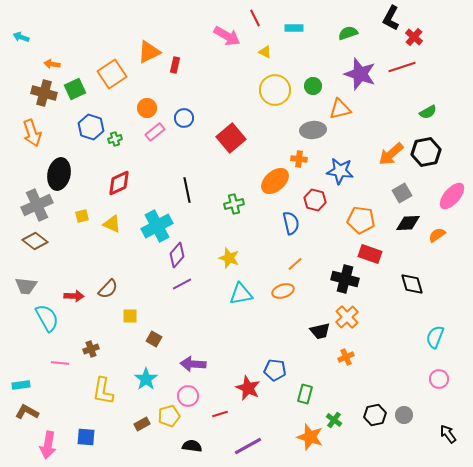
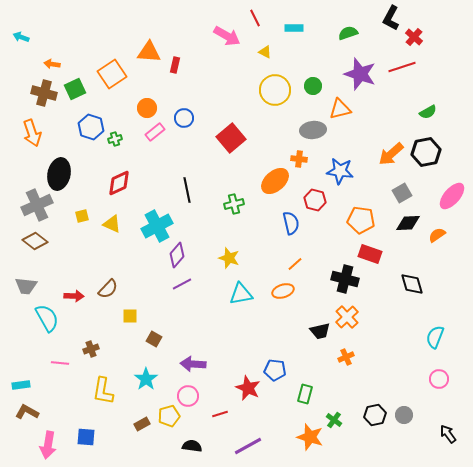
orange triangle at (149, 52): rotated 30 degrees clockwise
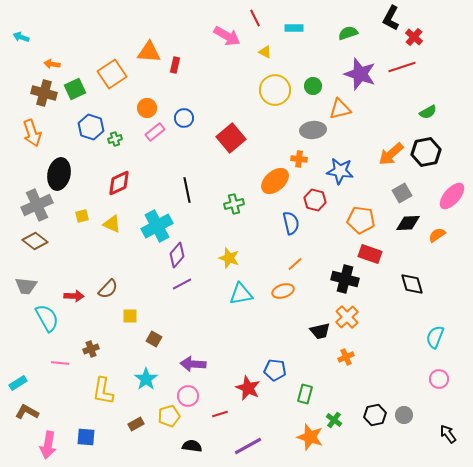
cyan rectangle at (21, 385): moved 3 px left, 2 px up; rotated 24 degrees counterclockwise
brown rectangle at (142, 424): moved 6 px left
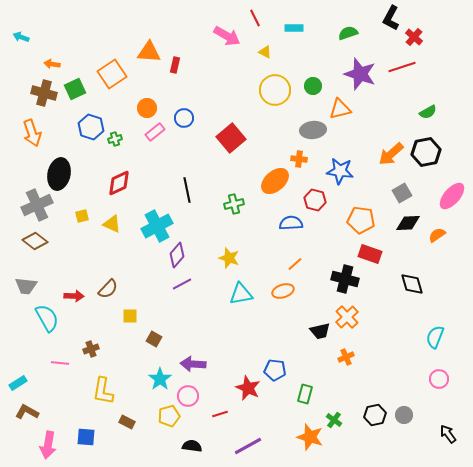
blue semicircle at (291, 223): rotated 80 degrees counterclockwise
cyan star at (146, 379): moved 14 px right
brown rectangle at (136, 424): moved 9 px left, 2 px up; rotated 56 degrees clockwise
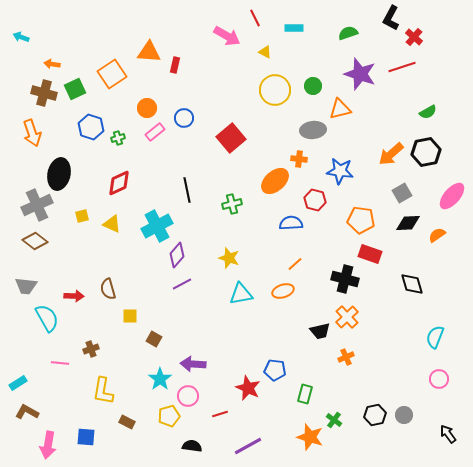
green cross at (115, 139): moved 3 px right, 1 px up
green cross at (234, 204): moved 2 px left
brown semicircle at (108, 289): rotated 120 degrees clockwise
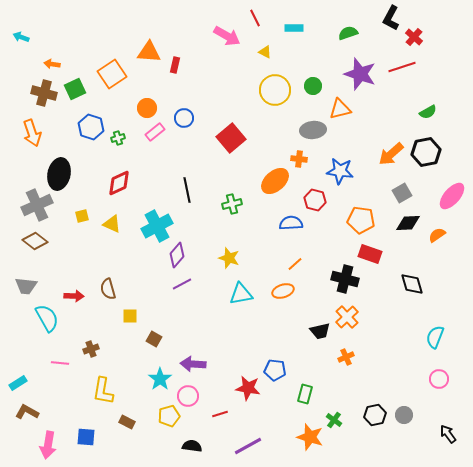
red star at (248, 388): rotated 15 degrees counterclockwise
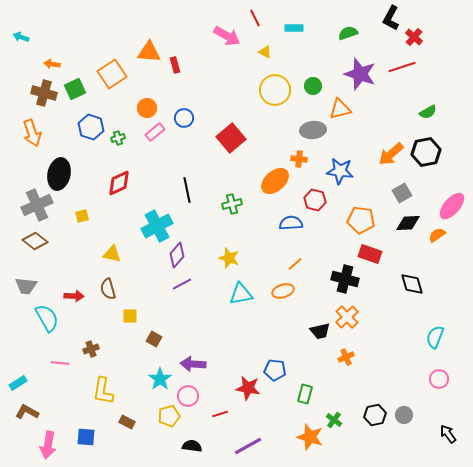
red rectangle at (175, 65): rotated 28 degrees counterclockwise
pink ellipse at (452, 196): moved 10 px down
yellow triangle at (112, 224): moved 30 px down; rotated 12 degrees counterclockwise
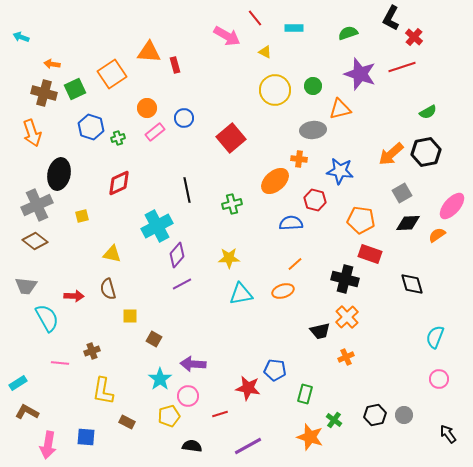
red line at (255, 18): rotated 12 degrees counterclockwise
yellow star at (229, 258): rotated 20 degrees counterclockwise
brown cross at (91, 349): moved 1 px right, 2 px down
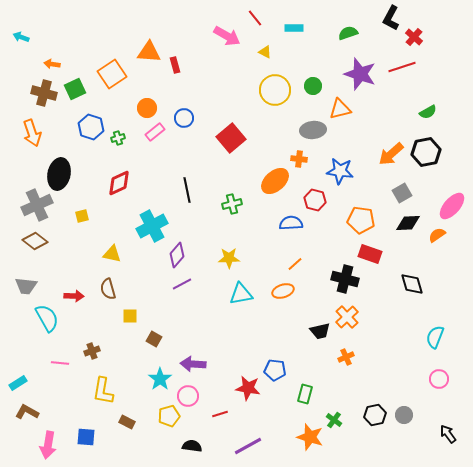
cyan cross at (157, 226): moved 5 px left
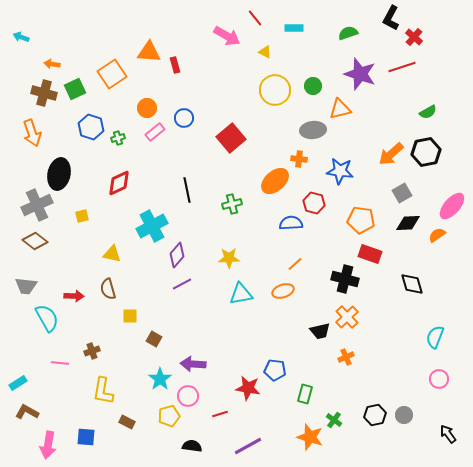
red hexagon at (315, 200): moved 1 px left, 3 px down
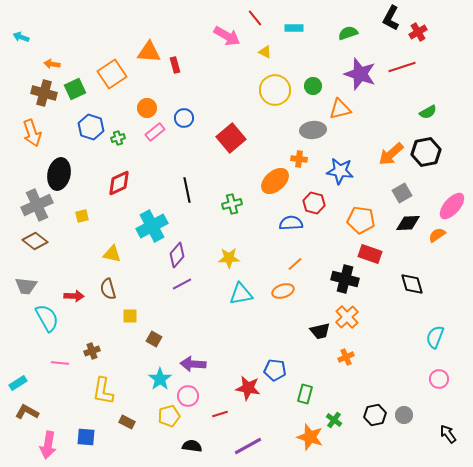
red cross at (414, 37): moved 4 px right, 5 px up; rotated 18 degrees clockwise
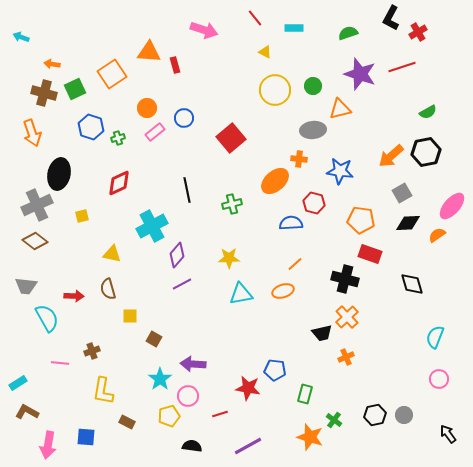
pink arrow at (227, 36): moved 23 px left, 6 px up; rotated 12 degrees counterclockwise
orange arrow at (391, 154): moved 2 px down
black trapezoid at (320, 331): moved 2 px right, 2 px down
